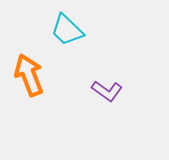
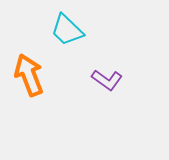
purple L-shape: moved 11 px up
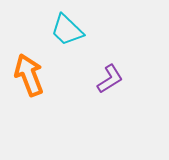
purple L-shape: moved 3 px right, 1 px up; rotated 68 degrees counterclockwise
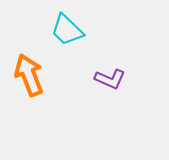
purple L-shape: rotated 56 degrees clockwise
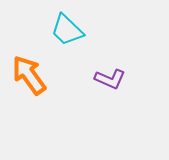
orange arrow: rotated 15 degrees counterclockwise
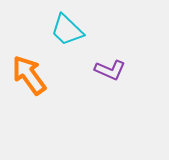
purple L-shape: moved 9 px up
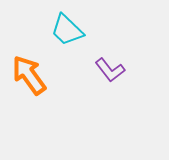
purple L-shape: rotated 28 degrees clockwise
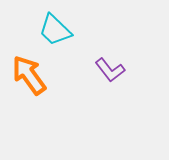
cyan trapezoid: moved 12 px left
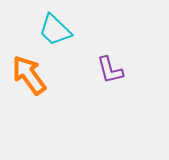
purple L-shape: rotated 24 degrees clockwise
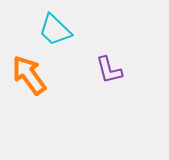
purple L-shape: moved 1 px left
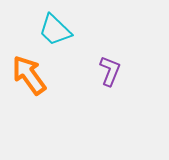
purple L-shape: moved 1 px right, 1 px down; rotated 144 degrees counterclockwise
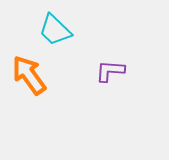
purple L-shape: rotated 108 degrees counterclockwise
